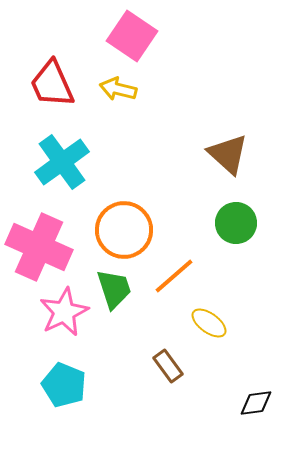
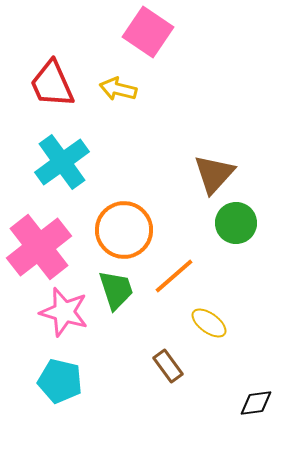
pink square: moved 16 px right, 4 px up
brown triangle: moved 14 px left, 20 px down; rotated 30 degrees clockwise
pink cross: rotated 28 degrees clockwise
green trapezoid: moved 2 px right, 1 px down
pink star: rotated 30 degrees counterclockwise
cyan pentagon: moved 4 px left, 4 px up; rotated 9 degrees counterclockwise
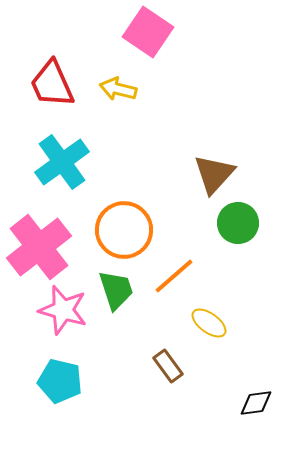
green circle: moved 2 px right
pink star: moved 1 px left, 2 px up
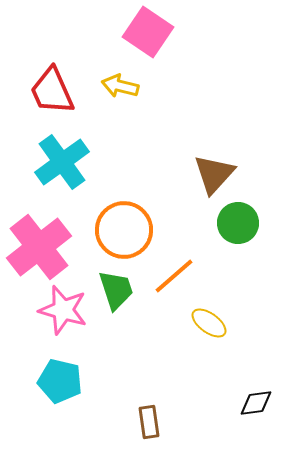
red trapezoid: moved 7 px down
yellow arrow: moved 2 px right, 3 px up
brown rectangle: moved 19 px left, 56 px down; rotated 28 degrees clockwise
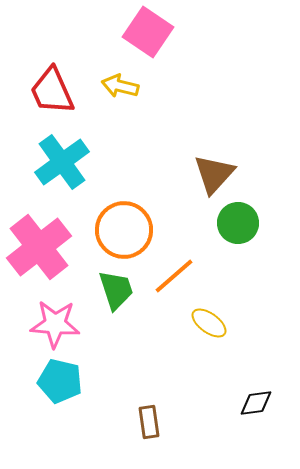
pink star: moved 8 px left, 14 px down; rotated 12 degrees counterclockwise
